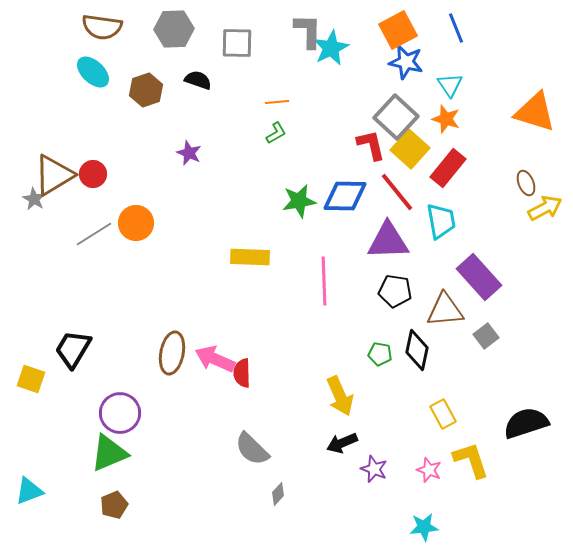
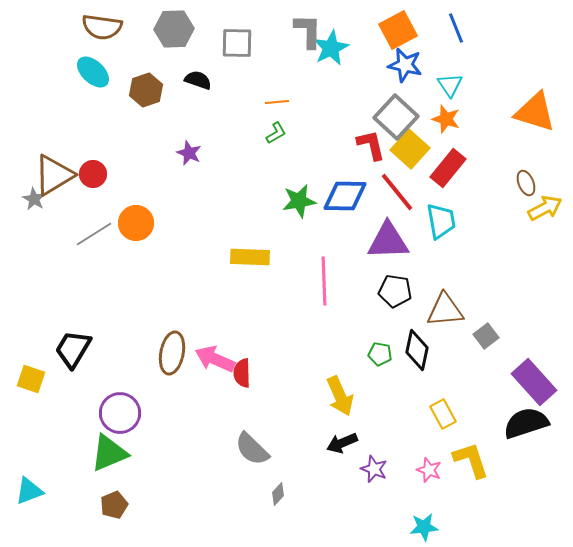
blue star at (406, 62): moved 1 px left, 3 px down
purple rectangle at (479, 277): moved 55 px right, 105 px down
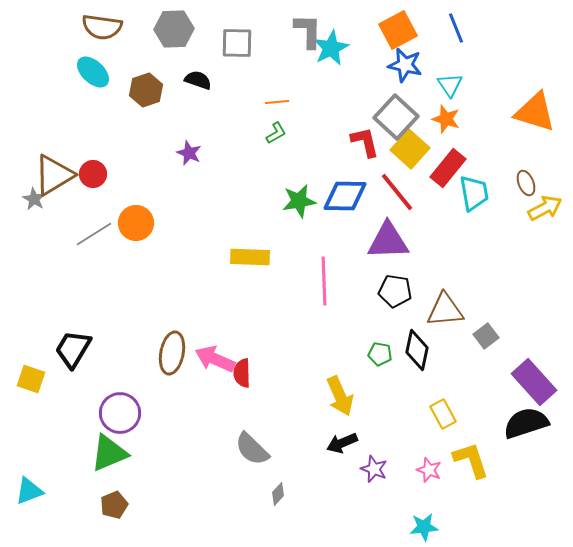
red L-shape at (371, 145): moved 6 px left, 3 px up
cyan trapezoid at (441, 221): moved 33 px right, 28 px up
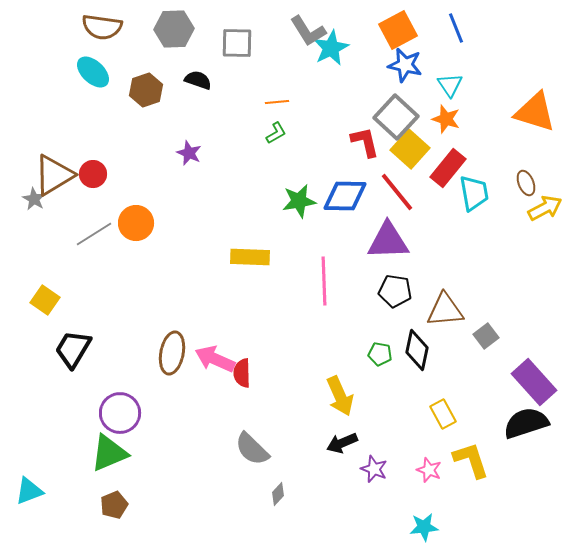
gray L-shape at (308, 31): rotated 147 degrees clockwise
yellow square at (31, 379): moved 14 px right, 79 px up; rotated 16 degrees clockwise
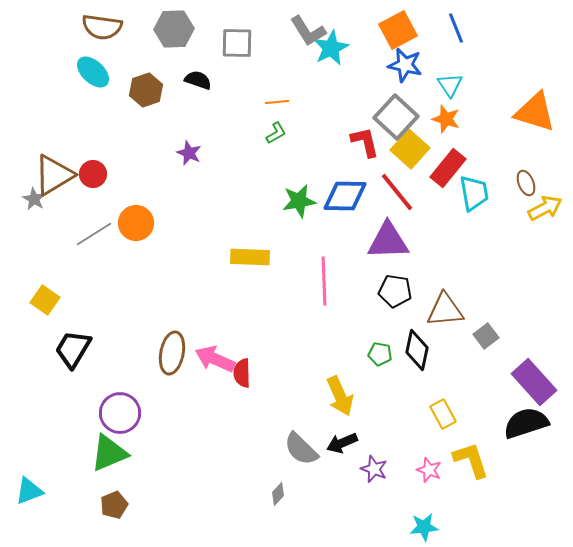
gray semicircle at (252, 449): moved 49 px right
